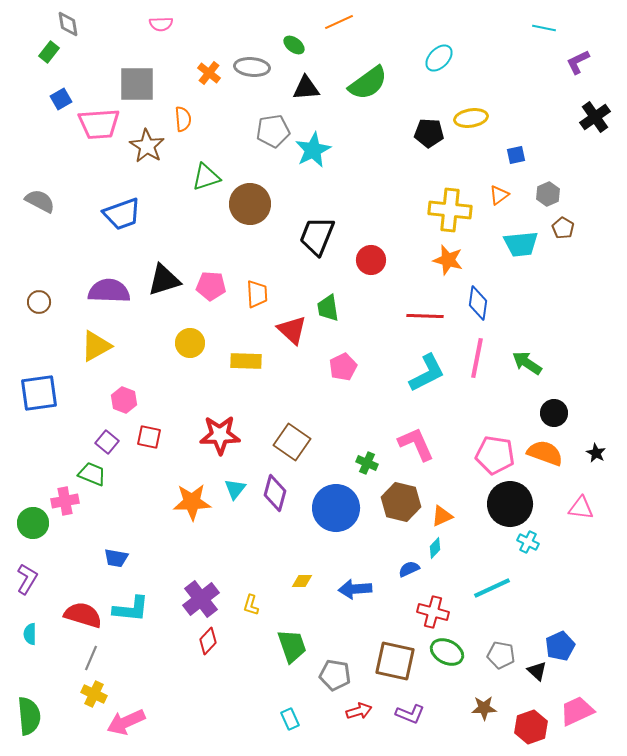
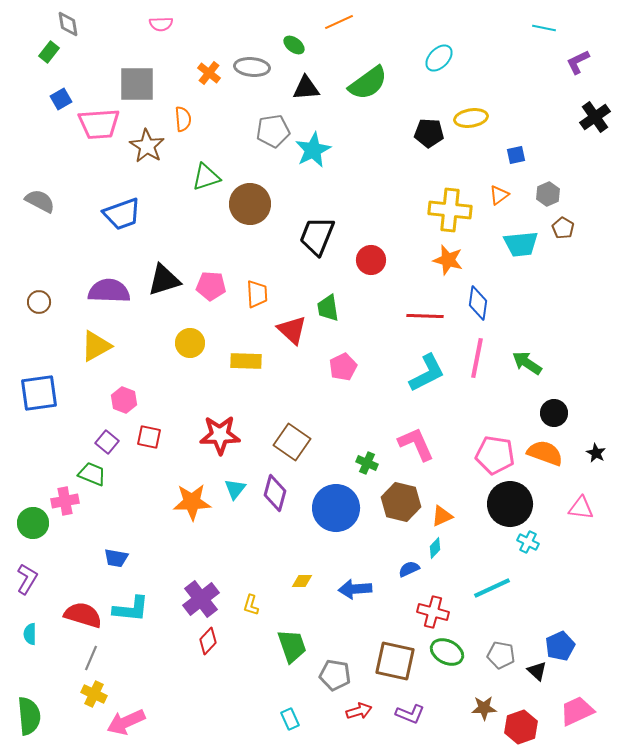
red hexagon at (531, 727): moved 10 px left
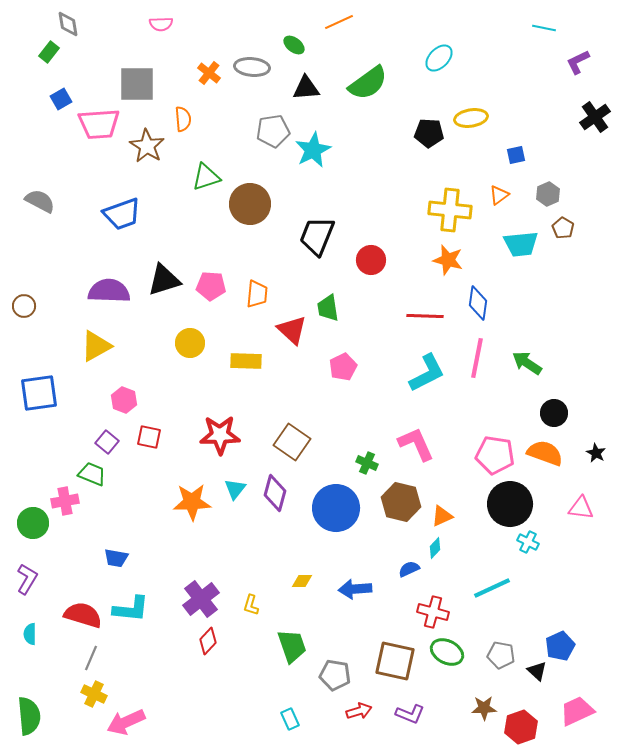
orange trapezoid at (257, 294): rotated 8 degrees clockwise
brown circle at (39, 302): moved 15 px left, 4 px down
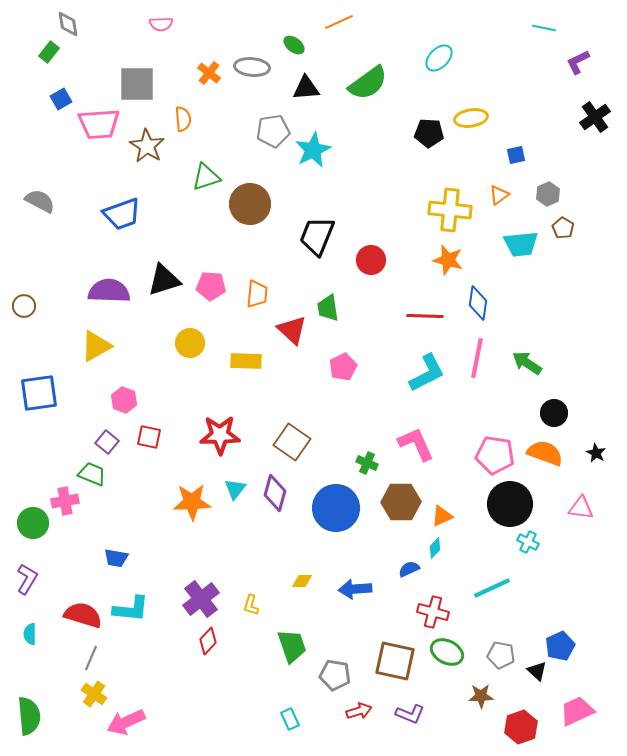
brown hexagon at (401, 502): rotated 15 degrees counterclockwise
yellow cross at (94, 694): rotated 10 degrees clockwise
brown star at (484, 708): moved 3 px left, 12 px up
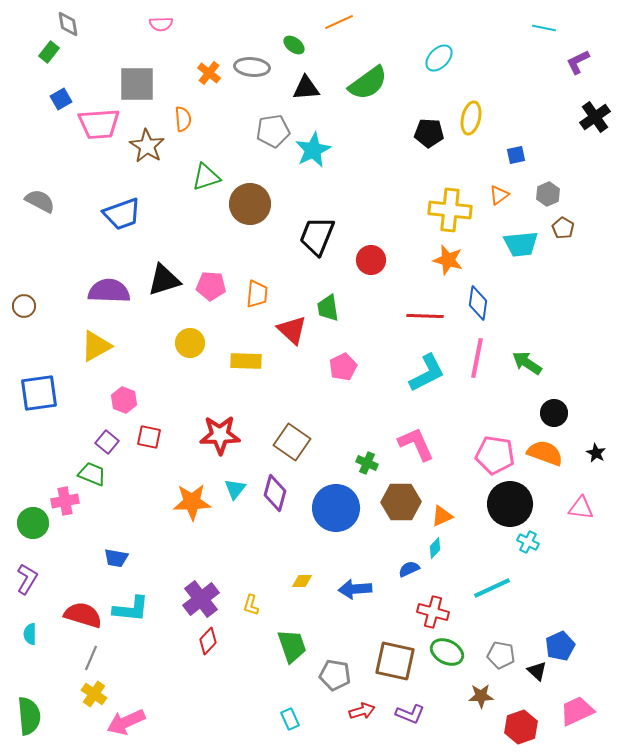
yellow ellipse at (471, 118): rotated 68 degrees counterclockwise
red arrow at (359, 711): moved 3 px right
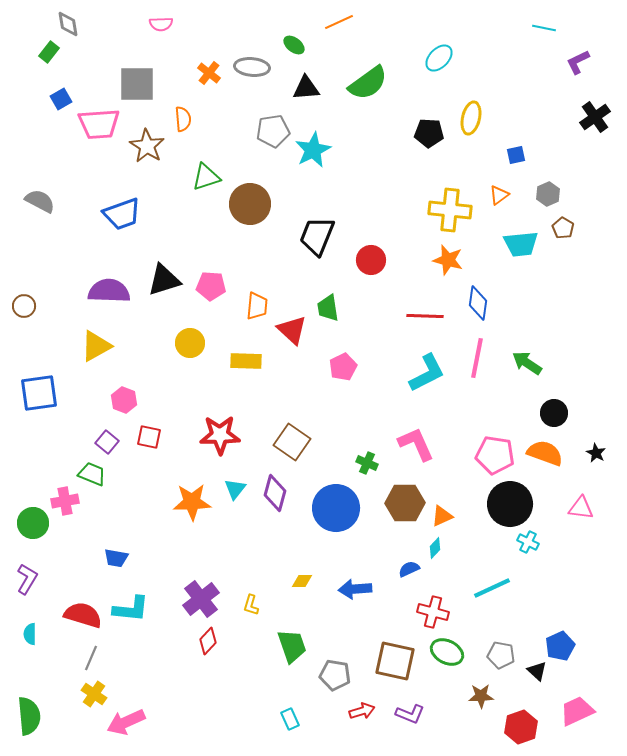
orange trapezoid at (257, 294): moved 12 px down
brown hexagon at (401, 502): moved 4 px right, 1 px down
